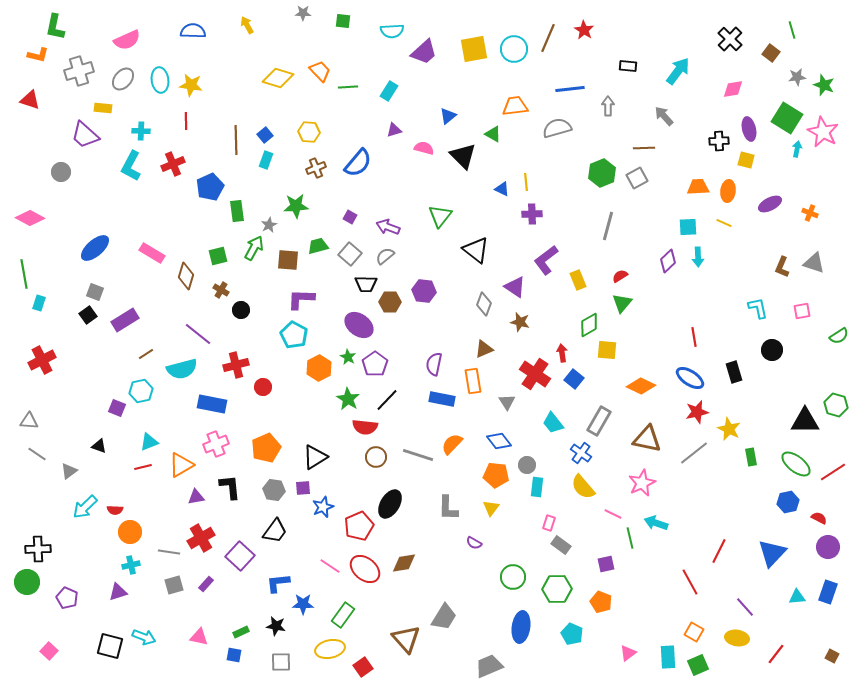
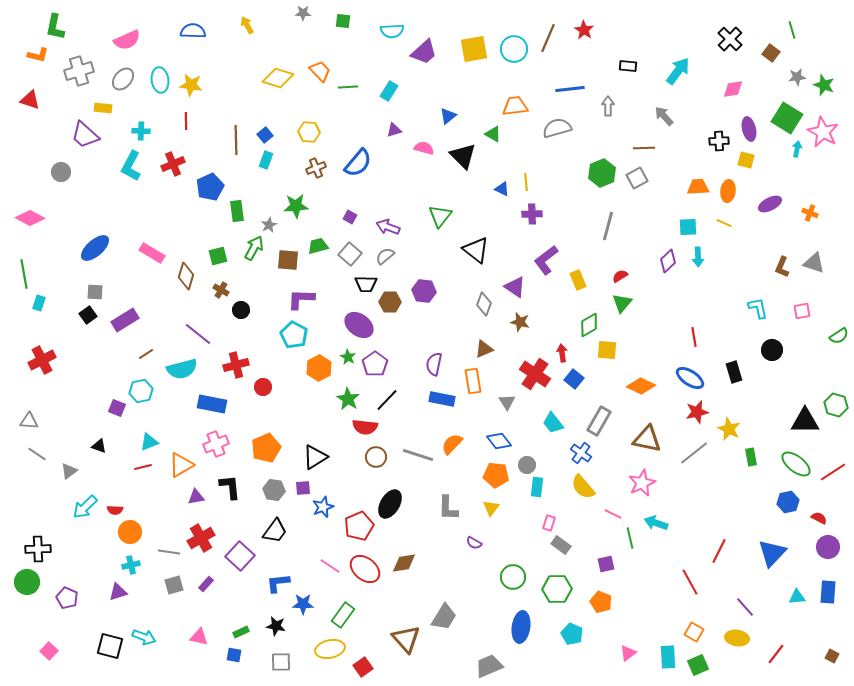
gray square at (95, 292): rotated 18 degrees counterclockwise
blue rectangle at (828, 592): rotated 15 degrees counterclockwise
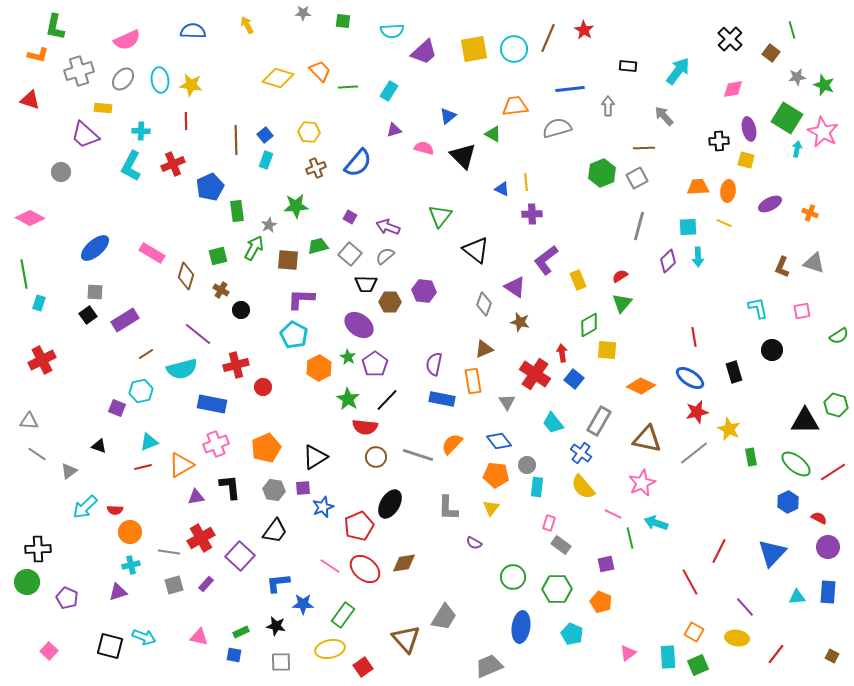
gray line at (608, 226): moved 31 px right
blue hexagon at (788, 502): rotated 15 degrees counterclockwise
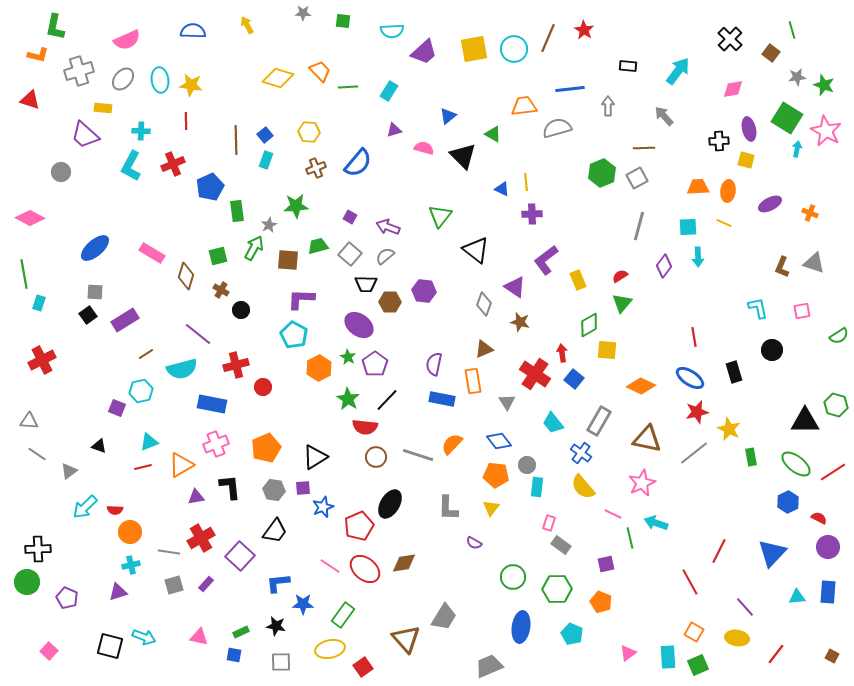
orange trapezoid at (515, 106): moved 9 px right
pink star at (823, 132): moved 3 px right, 1 px up
purple diamond at (668, 261): moved 4 px left, 5 px down; rotated 10 degrees counterclockwise
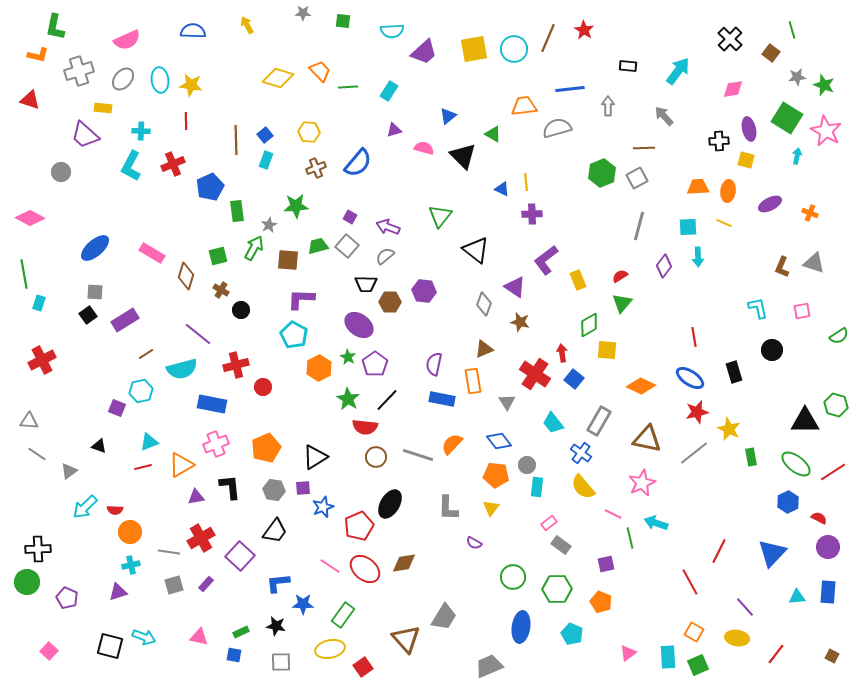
cyan arrow at (797, 149): moved 7 px down
gray square at (350, 254): moved 3 px left, 8 px up
pink rectangle at (549, 523): rotated 35 degrees clockwise
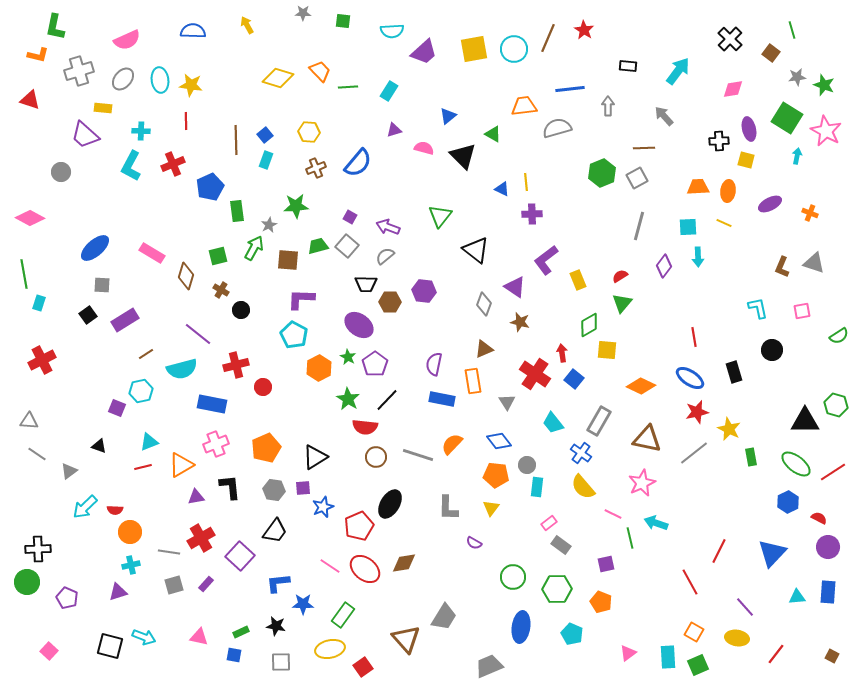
gray square at (95, 292): moved 7 px right, 7 px up
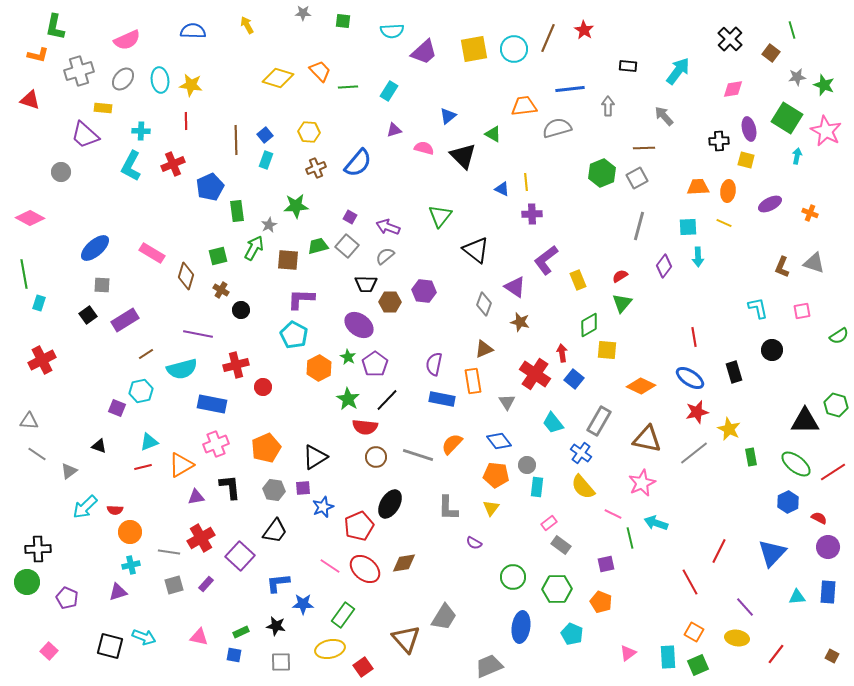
purple line at (198, 334): rotated 28 degrees counterclockwise
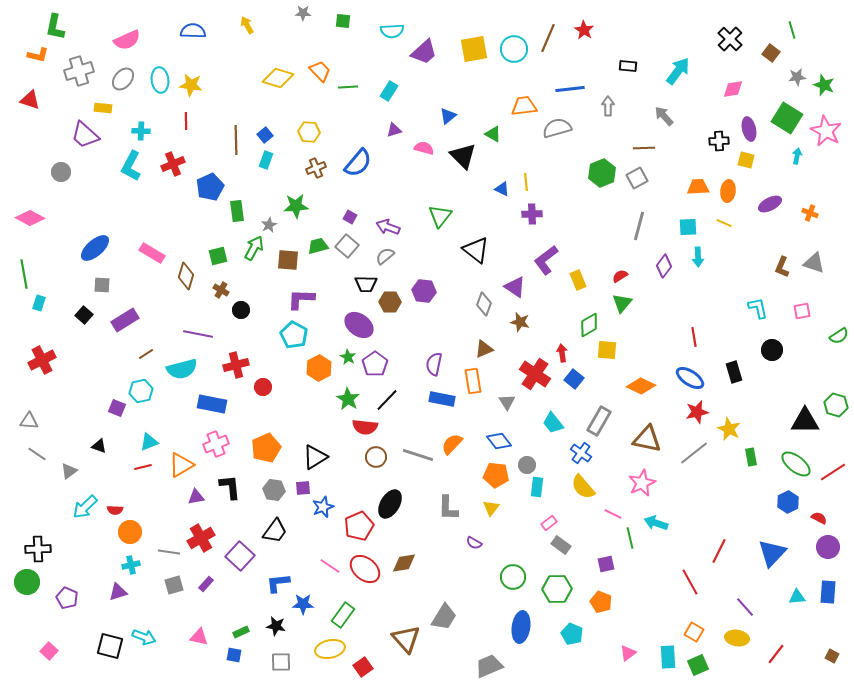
black square at (88, 315): moved 4 px left; rotated 12 degrees counterclockwise
